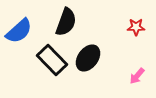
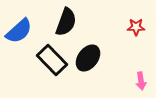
pink arrow: moved 4 px right, 5 px down; rotated 48 degrees counterclockwise
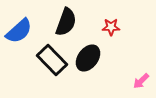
red star: moved 25 px left
pink arrow: rotated 54 degrees clockwise
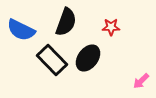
blue semicircle: moved 2 px right, 1 px up; rotated 68 degrees clockwise
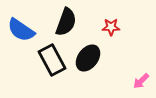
blue semicircle: rotated 8 degrees clockwise
black rectangle: rotated 16 degrees clockwise
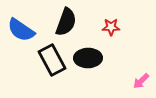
black ellipse: rotated 52 degrees clockwise
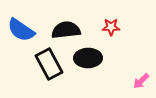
black semicircle: moved 8 px down; rotated 116 degrees counterclockwise
black rectangle: moved 3 px left, 4 px down
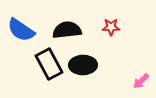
black semicircle: moved 1 px right
black ellipse: moved 5 px left, 7 px down
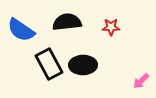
black semicircle: moved 8 px up
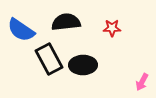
black semicircle: moved 1 px left
red star: moved 1 px right, 1 px down
black rectangle: moved 5 px up
pink arrow: moved 1 px right, 1 px down; rotated 18 degrees counterclockwise
